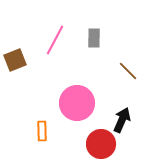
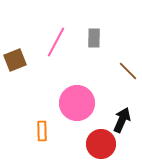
pink line: moved 1 px right, 2 px down
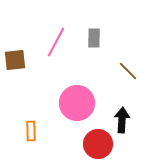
brown square: rotated 15 degrees clockwise
black arrow: rotated 20 degrees counterclockwise
orange rectangle: moved 11 px left
red circle: moved 3 px left
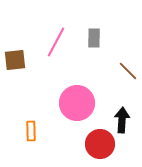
red circle: moved 2 px right
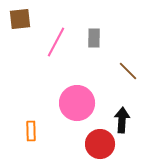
brown square: moved 5 px right, 41 px up
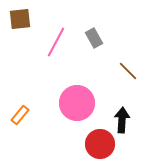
gray rectangle: rotated 30 degrees counterclockwise
orange rectangle: moved 11 px left, 16 px up; rotated 42 degrees clockwise
